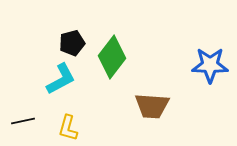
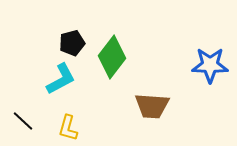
black line: rotated 55 degrees clockwise
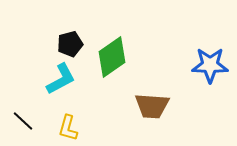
black pentagon: moved 2 px left, 1 px down
green diamond: rotated 18 degrees clockwise
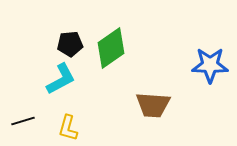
black pentagon: rotated 10 degrees clockwise
green diamond: moved 1 px left, 9 px up
brown trapezoid: moved 1 px right, 1 px up
black line: rotated 60 degrees counterclockwise
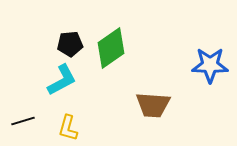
cyan L-shape: moved 1 px right, 1 px down
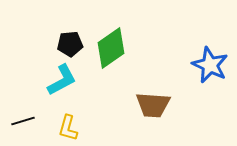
blue star: rotated 24 degrees clockwise
